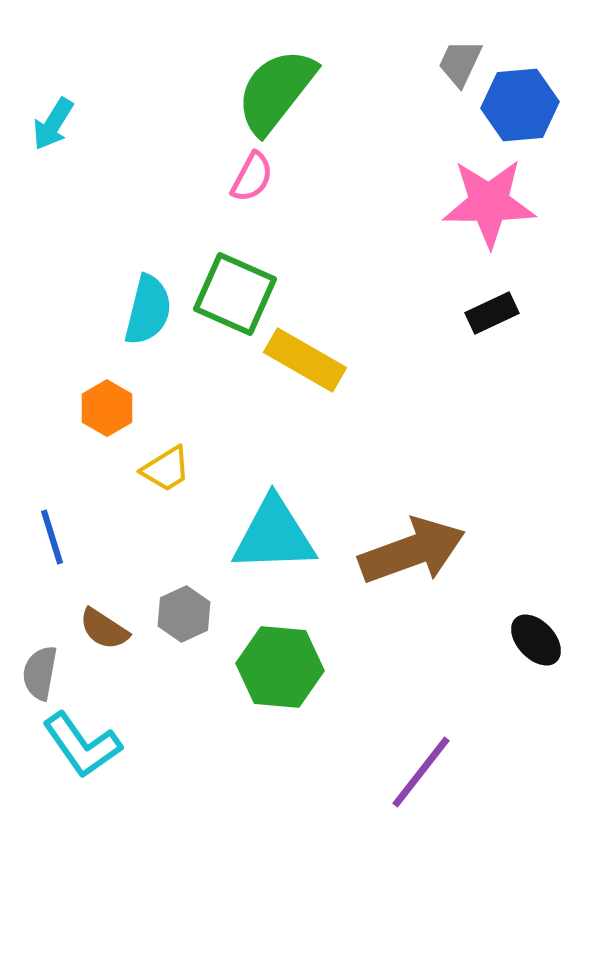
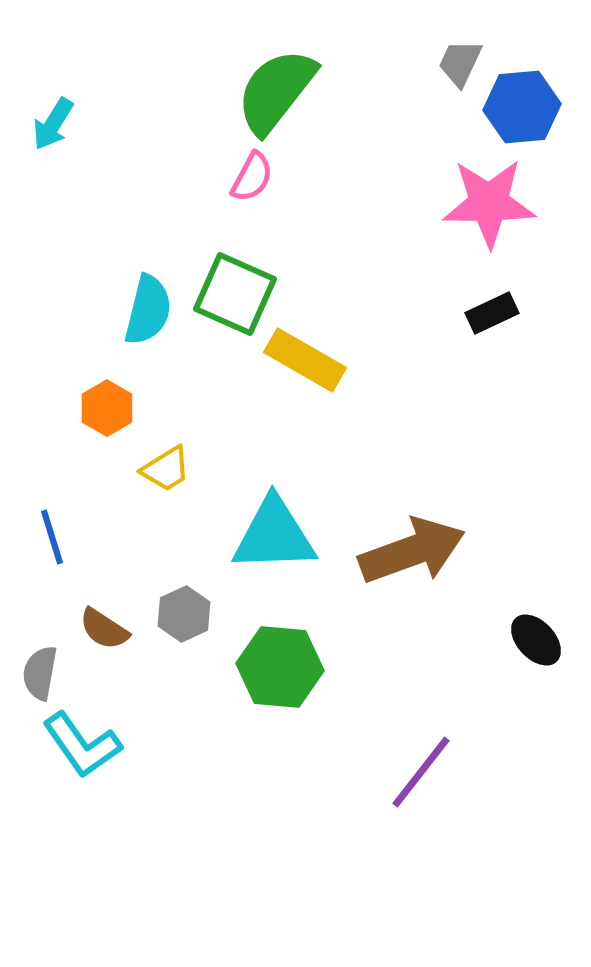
blue hexagon: moved 2 px right, 2 px down
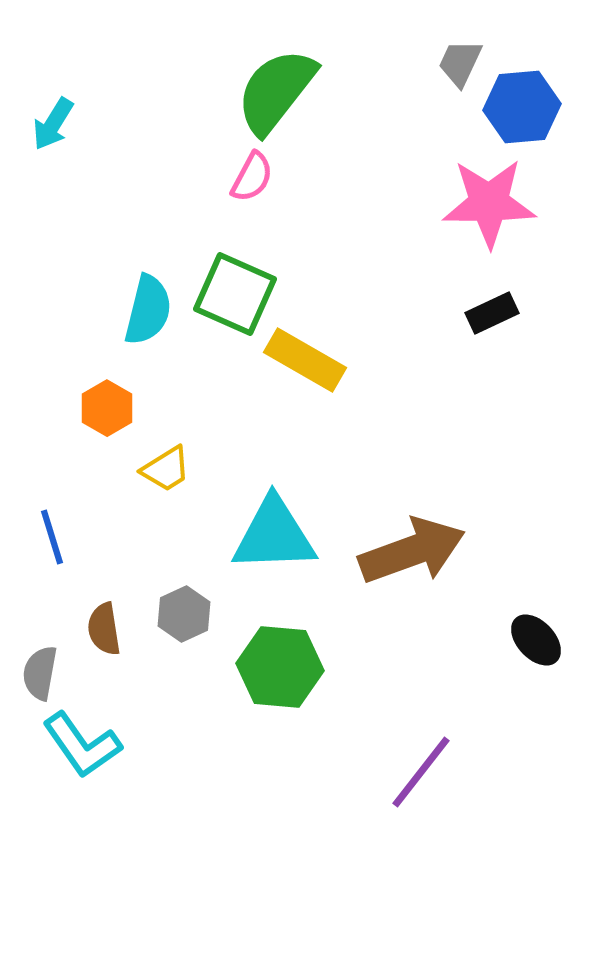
brown semicircle: rotated 48 degrees clockwise
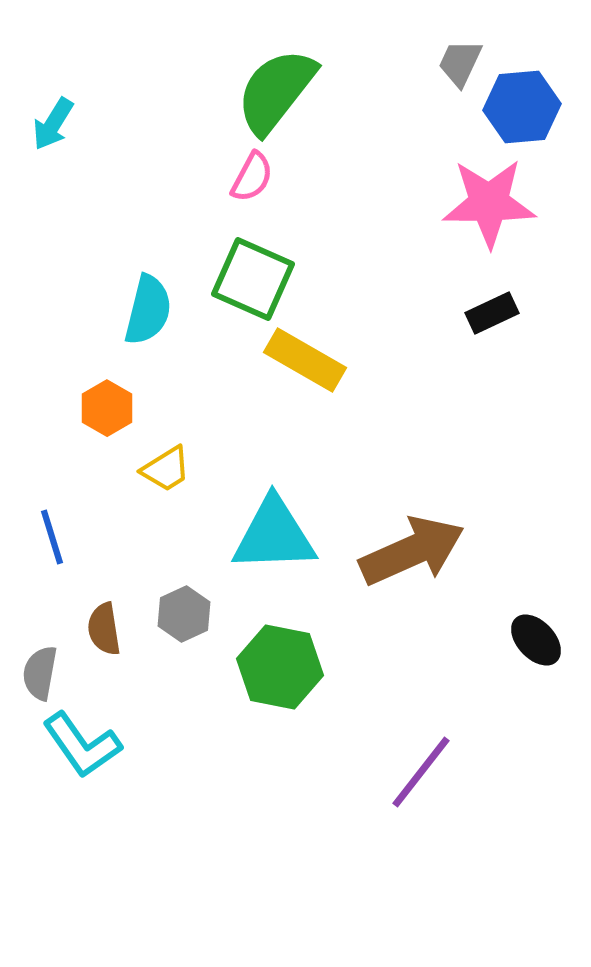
green square: moved 18 px right, 15 px up
brown arrow: rotated 4 degrees counterclockwise
green hexagon: rotated 6 degrees clockwise
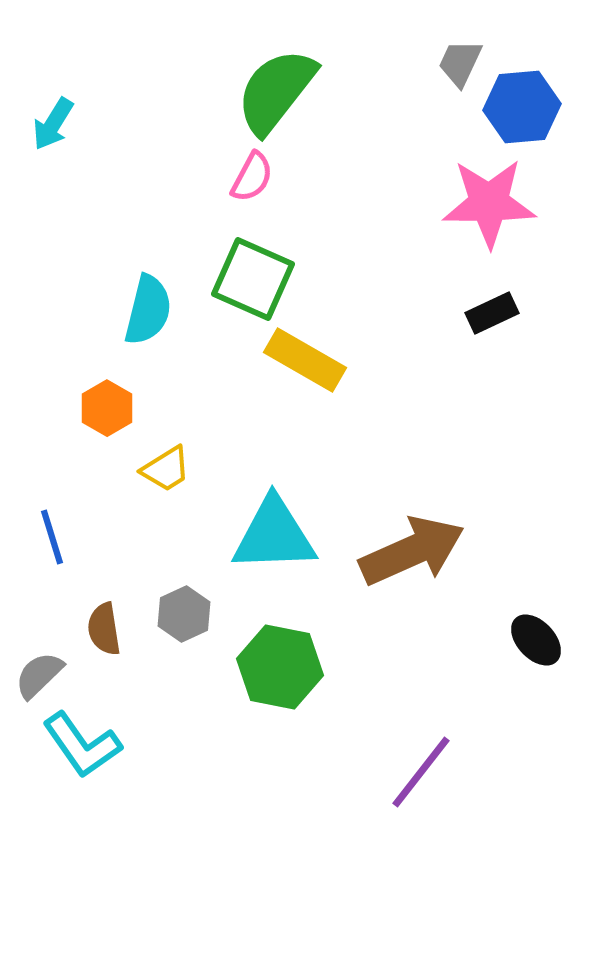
gray semicircle: moved 1 px left, 2 px down; rotated 36 degrees clockwise
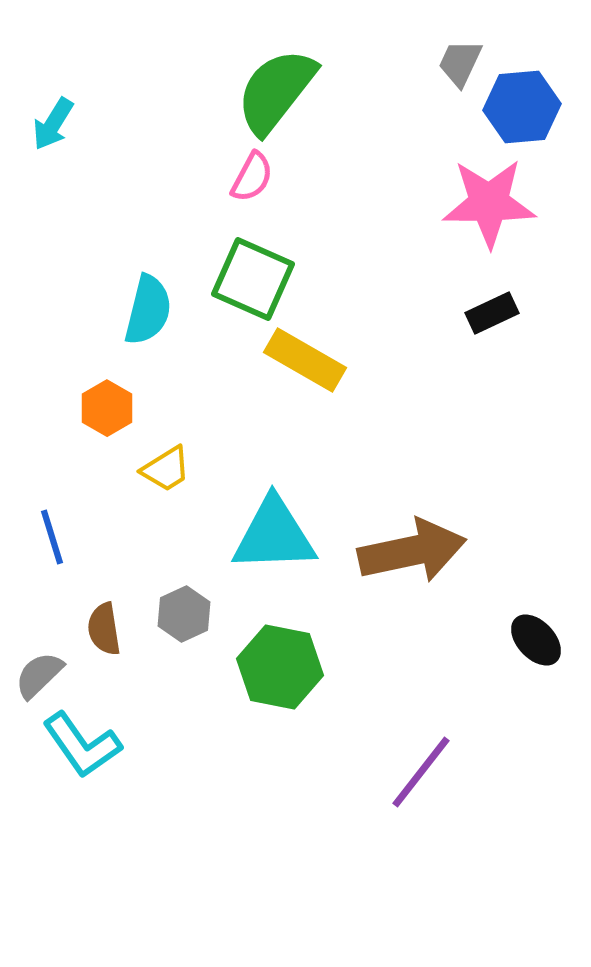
brown arrow: rotated 12 degrees clockwise
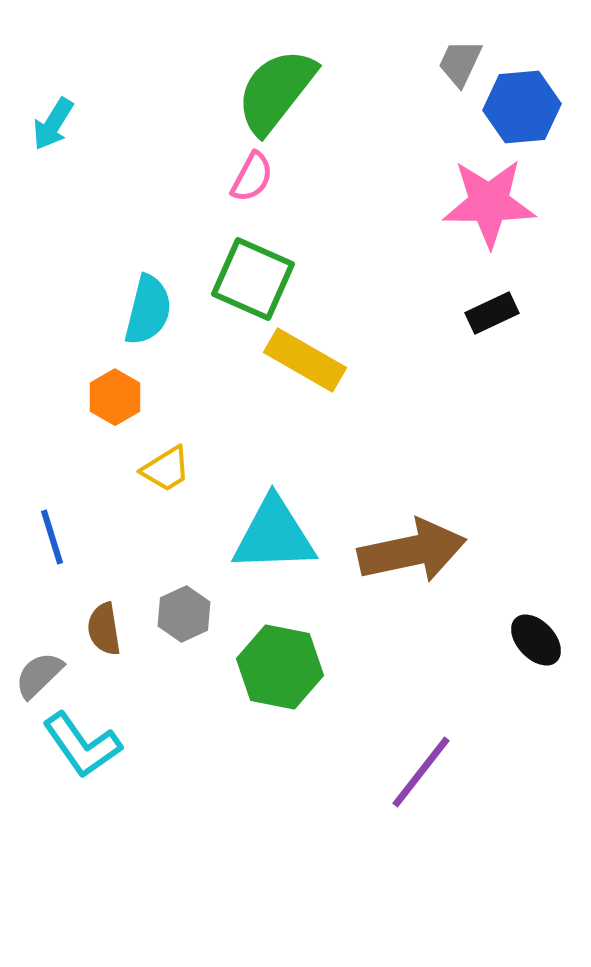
orange hexagon: moved 8 px right, 11 px up
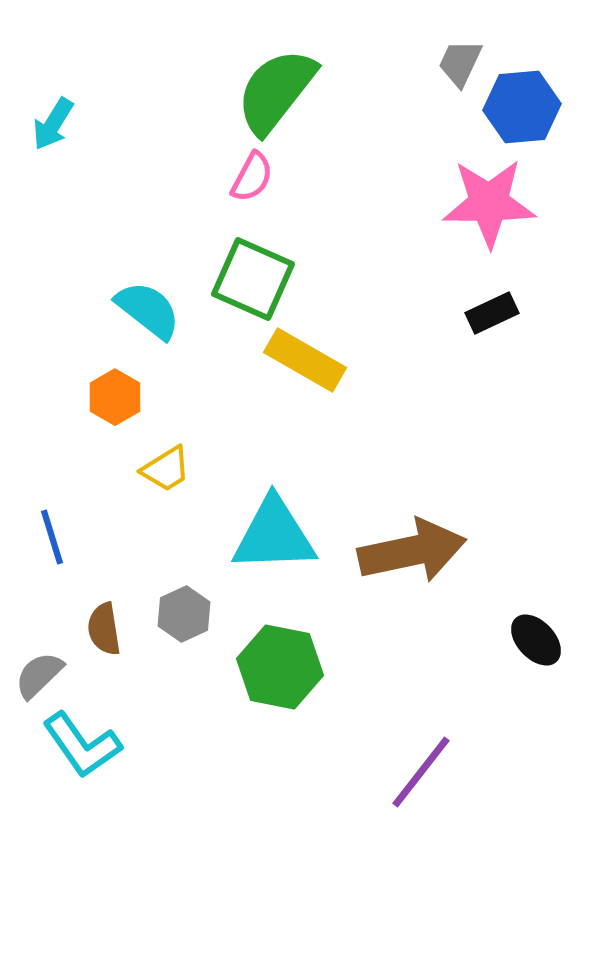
cyan semicircle: rotated 66 degrees counterclockwise
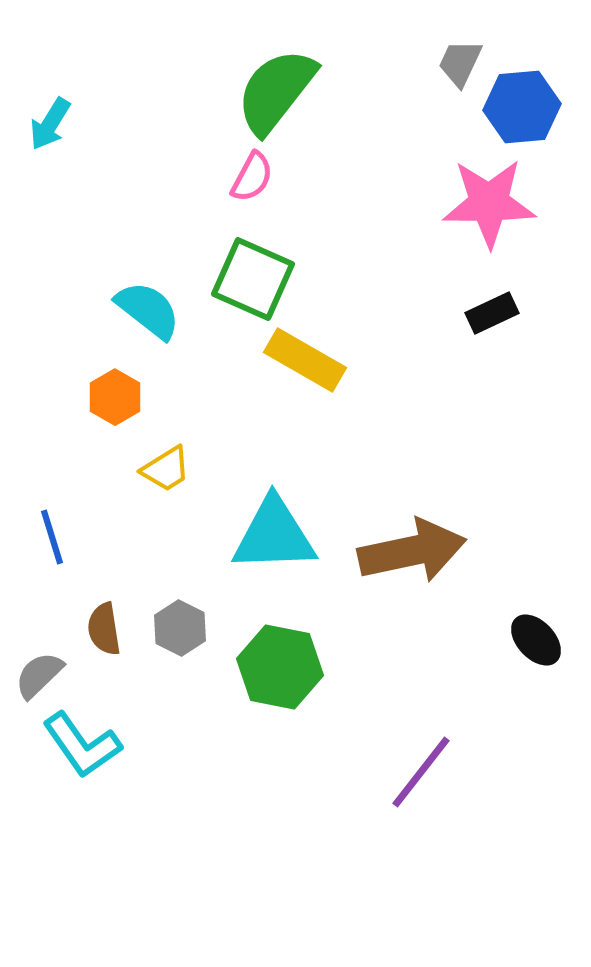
cyan arrow: moved 3 px left
gray hexagon: moved 4 px left, 14 px down; rotated 8 degrees counterclockwise
